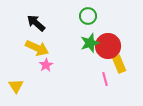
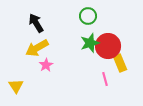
black arrow: rotated 18 degrees clockwise
yellow arrow: rotated 125 degrees clockwise
yellow rectangle: moved 1 px right, 1 px up
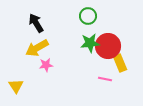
green star: rotated 12 degrees clockwise
pink star: rotated 24 degrees clockwise
pink line: rotated 64 degrees counterclockwise
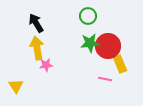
yellow arrow: rotated 110 degrees clockwise
yellow rectangle: moved 1 px down
